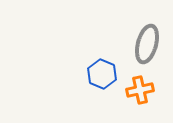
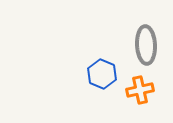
gray ellipse: moved 1 px left, 1 px down; rotated 18 degrees counterclockwise
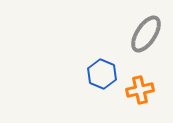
gray ellipse: moved 11 px up; rotated 36 degrees clockwise
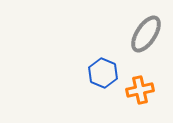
blue hexagon: moved 1 px right, 1 px up
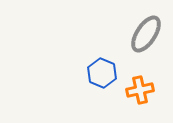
blue hexagon: moved 1 px left
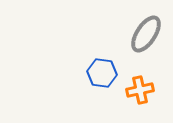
blue hexagon: rotated 16 degrees counterclockwise
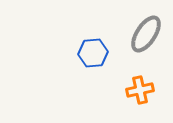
blue hexagon: moved 9 px left, 20 px up; rotated 12 degrees counterclockwise
